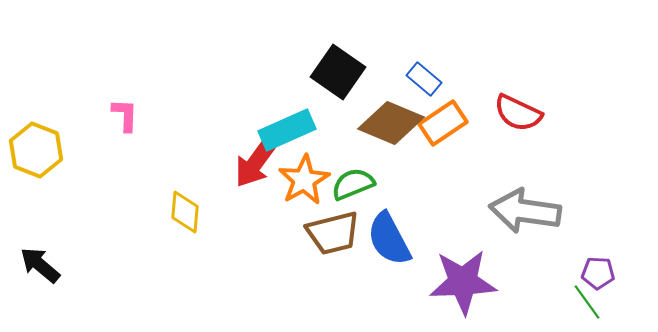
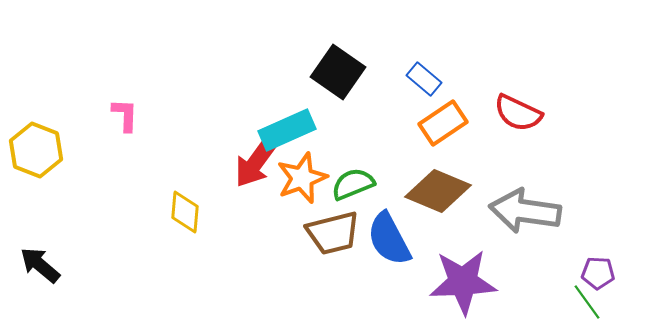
brown diamond: moved 47 px right, 68 px down
orange star: moved 2 px left, 2 px up; rotated 9 degrees clockwise
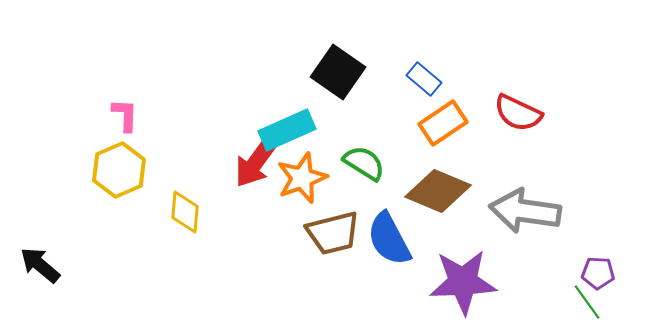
yellow hexagon: moved 83 px right, 20 px down; rotated 16 degrees clockwise
green semicircle: moved 11 px right, 21 px up; rotated 54 degrees clockwise
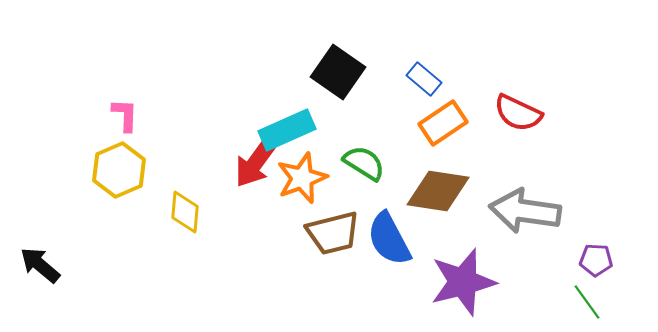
brown diamond: rotated 14 degrees counterclockwise
purple pentagon: moved 2 px left, 13 px up
purple star: rotated 12 degrees counterclockwise
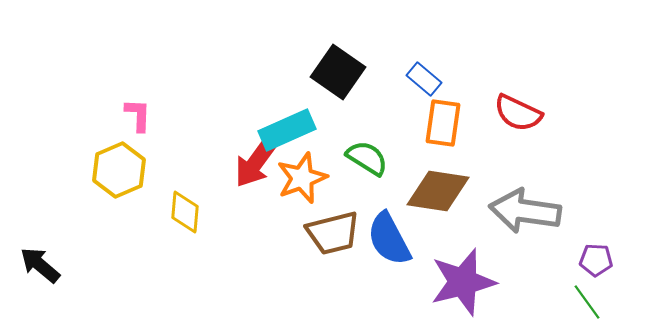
pink L-shape: moved 13 px right
orange rectangle: rotated 48 degrees counterclockwise
green semicircle: moved 3 px right, 5 px up
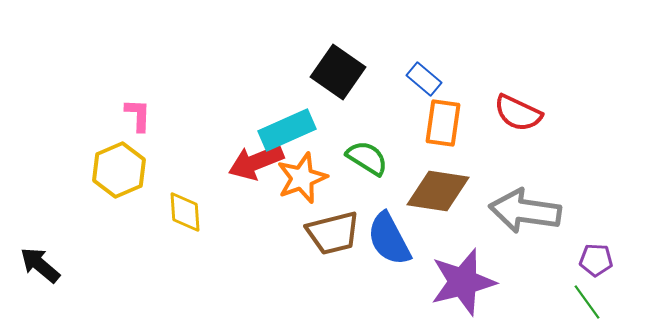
red arrow: rotated 32 degrees clockwise
yellow diamond: rotated 9 degrees counterclockwise
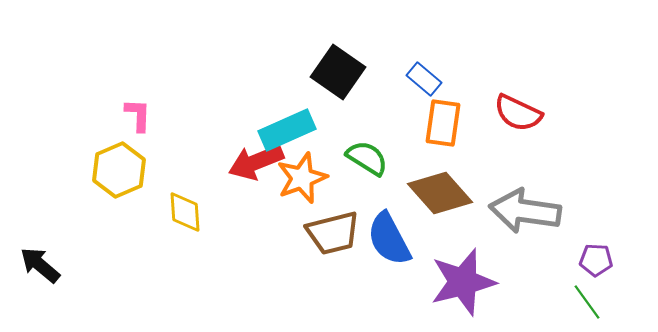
brown diamond: moved 2 px right, 2 px down; rotated 40 degrees clockwise
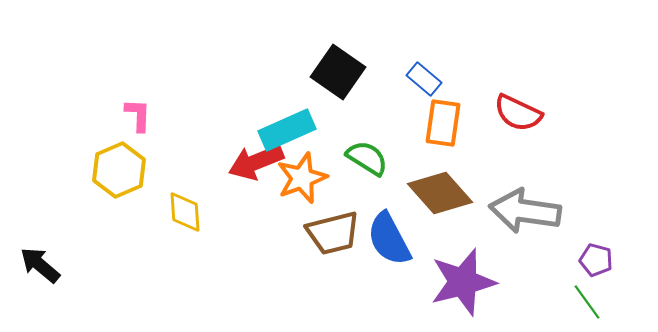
purple pentagon: rotated 12 degrees clockwise
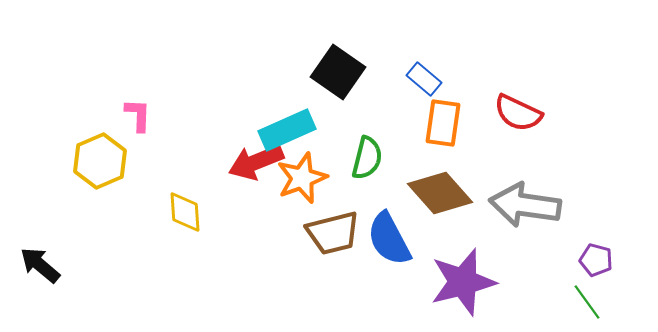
green semicircle: rotated 72 degrees clockwise
yellow hexagon: moved 19 px left, 9 px up
gray arrow: moved 6 px up
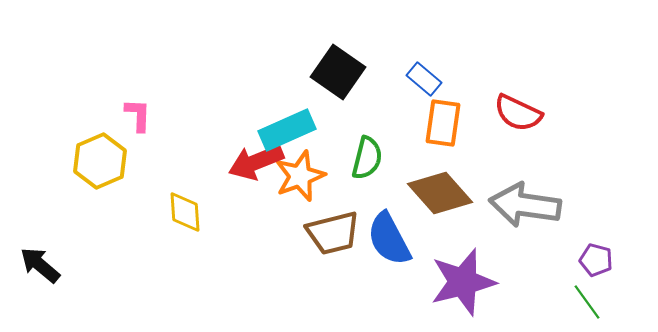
orange star: moved 2 px left, 2 px up
